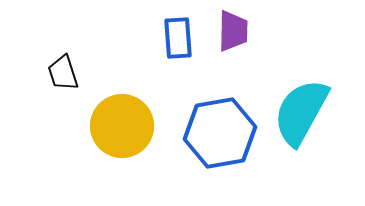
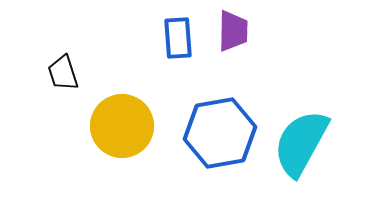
cyan semicircle: moved 31 px down
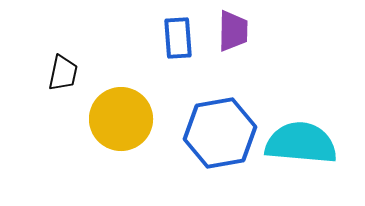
black trapezoid: rotated 150 degrees counterclockwise
yellow circle: moved 1 px left, 7 px up
cyan semicircle: rotated 66 degrees clockwise
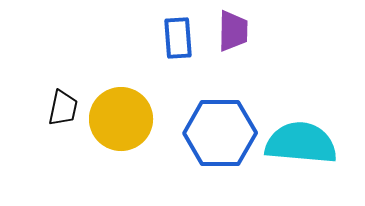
black trapezoid: moved 35 px down
blue hexagon: rotated 10 degrees clockwise
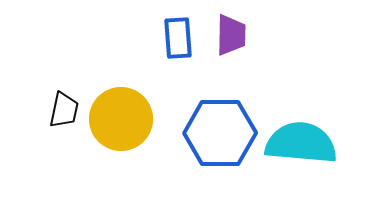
purple trapezoid: moved 2 px left, 4 px down
black trapezoid: moved 1 px right, 2 px down
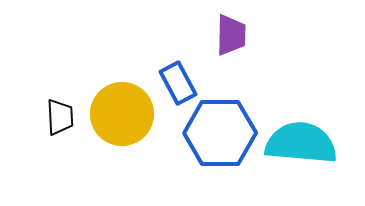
blue rectangle: moved 45 px down; rotated 24 degrees counterclockwise
black trapezoid: moved 4 px left, 7 px down; rotated 15 degrees counterclockwise
yellow circle: moved 1 px right, 5 px up
